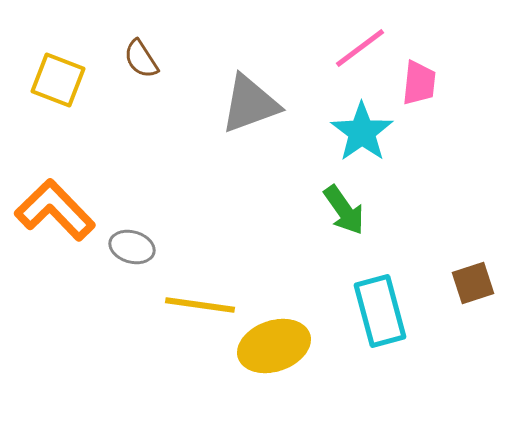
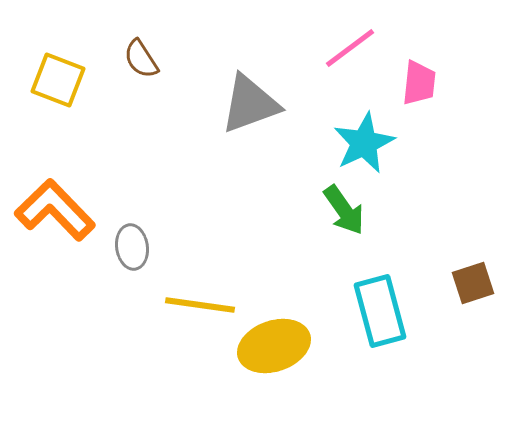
pink line: moved 10 px left
cyan star: moved 2 px right, 11 px down; rotated 10 degrees clockwise
gray ellipse: rotated 66 degrees clockwise
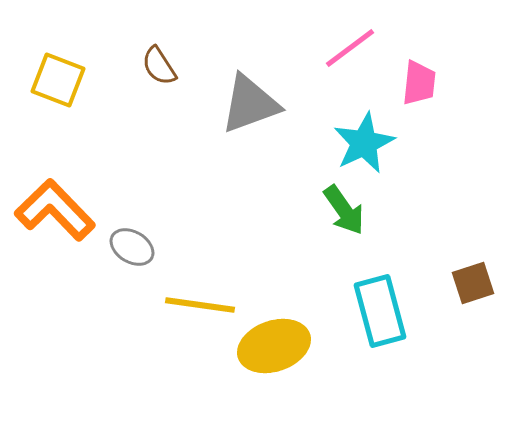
brown semicircle: moved 18 px right, 7 px down
gray ellipse: rotated 51 degrees counterclockwise
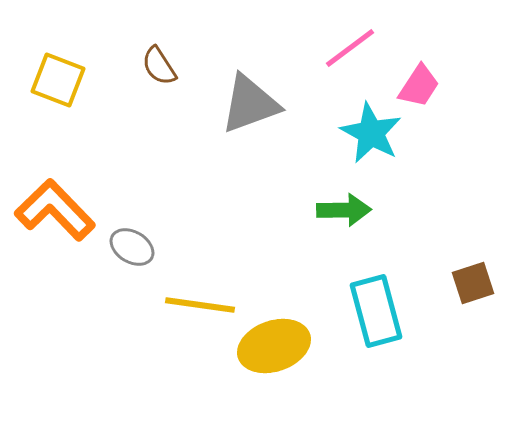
pink trapezoid: moved 3 px down; rotated 27 degrees clockwise
cyan star: moved 7 px right, 10 px up; rotated 18 degrees counterclockwise
green arrow: rotated 56 degrees counterclockwise
cyan rectangle: moved 4 px left
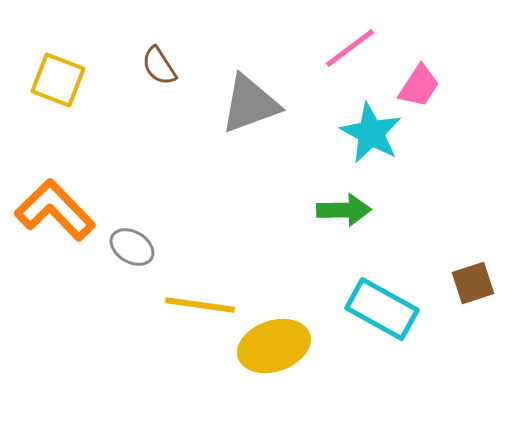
cyan rectangle: moved 6 px right, 2 px up; rotated 46 degrees counterclockwise
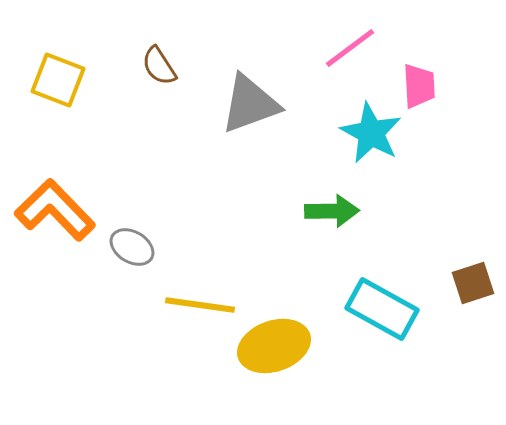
pink trapezoid: rotated 36 degrees counterclockwise
green arrow: moved 12 px left, 1 px down
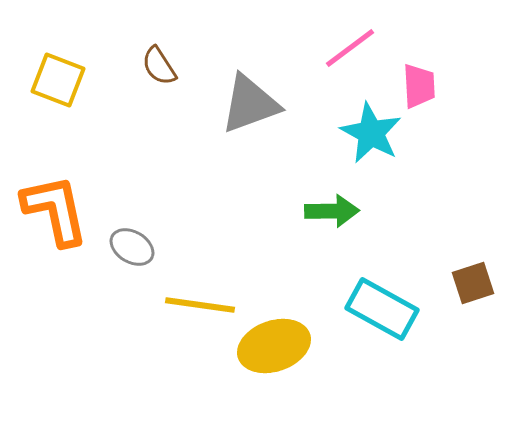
orange L-shape: rotated 32 degrees clockwise
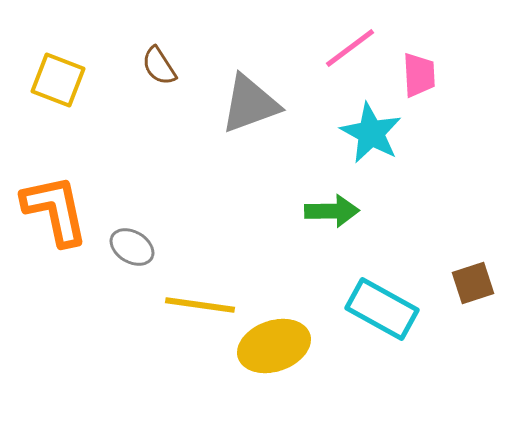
pink trapezoid: moved 11 px up
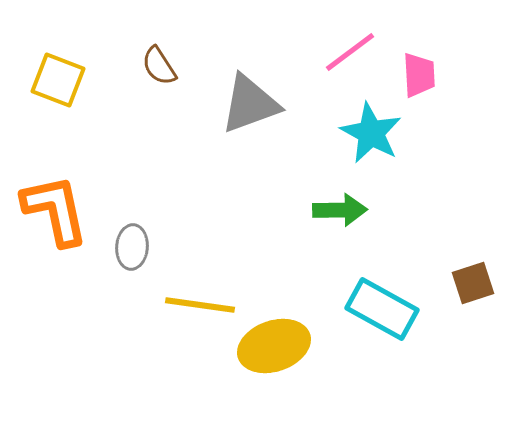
pink line: moved 4 px down
green arrow: moved 8 px right, 1 px up
gray ellipse: rotated 63 degrees clockwise
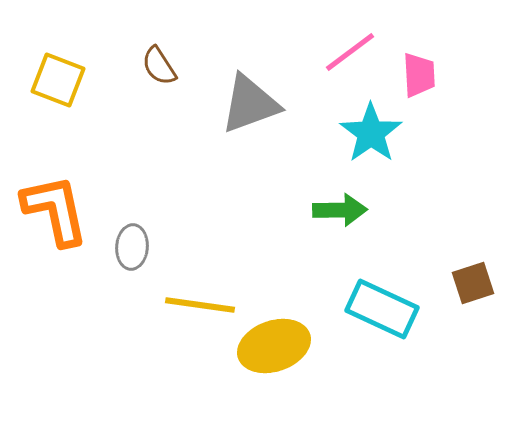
cyan star: rotated 8 degrees clockwise
cyan rectangle: rotated 4 degrees counterclockwise
